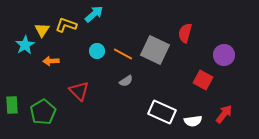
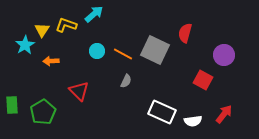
gray semicircle: rotated 32 degrees counterclockwise
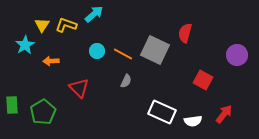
yellow triangle: moved 5 px up
purple circle: moved 13 px right
red triangle: moved 3 px up
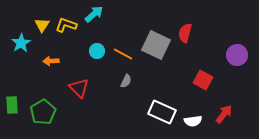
cyan star: moved 4 px left, 2 px up
gray square: moved 1 px right, 5 px up
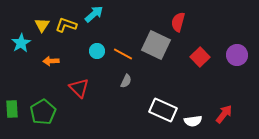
red semicircle: moved 7 px left, 11 px up
red square: moved 3 px left, 23 px up; rotated 18 degrees clockwise
green rectangle: moved 4 px down
white rectangle: moved 1 px right, 2 px up
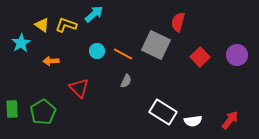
yellow triangle: rotated 28 degrees counterclockwise
white rectangle: moved 2 px down; rotated 8 degrees clockwise
red arrow: moved 6 px right, 6 px down
